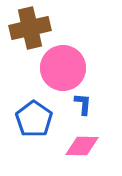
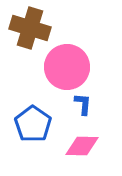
brown cross: rotated 30 degrees clockwise
pink circle: moved 4 px right, 1 px up
blue pentagon: moved 1 px left, 5 px down
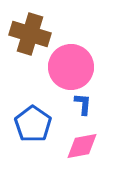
brown cross: moved 6 px down
pink circle: moved 4 px right
pink diamond: rotated 12 degrees counterclockwise
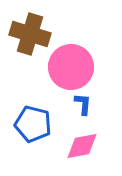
blue pentagon: rotated 21 degrees counterclockwise
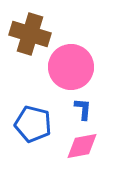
blue L-shape: moved 5 px down
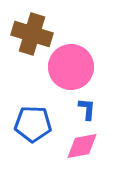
brown cross: moved 2 px right
blue L-shape: moved 4 px right
blue pentagon: rotated 12 degrees counterclockwise
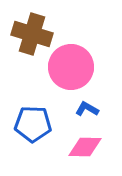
blue L-shape: rotated 65 degrees counterclockwise
pink diamond: moved 3 px right, 1 px down; rotated 12 degrees clockwise
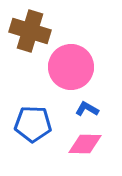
brown cross: moved 2 px left, 3 px up
pink diamond: moved 3 px up
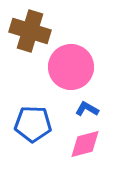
pink diamond: rotated 16 degrees counterclockwise
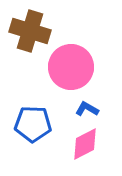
pink diamond: rotated 12 degrees counterclockwise
